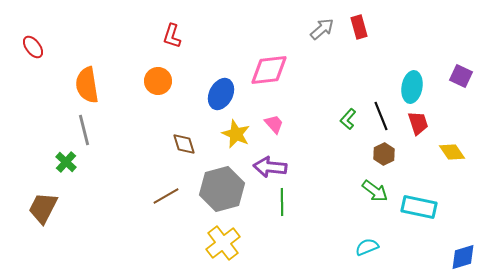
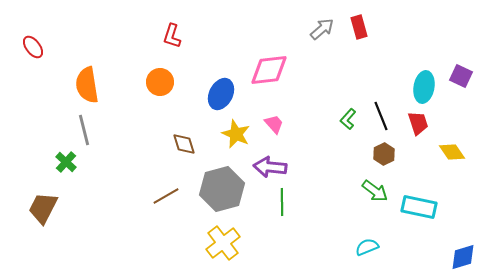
orange circle: moved 2 px right, 1 px down
cyan ellipse: moved 12 px right
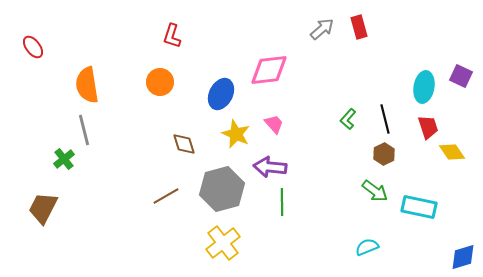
black line: moved 4 px right, 3 px down; rotated 8 degrees clockwise
red trapezoid: moved 10 px right, 4 px down
green cross: moved 2 px left, 3 px up; rotated 10 degrees clockwise
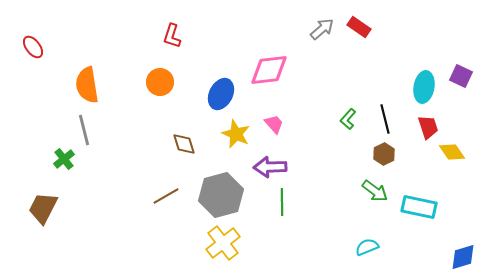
red rectangle: rotated 40 degrees counterclockwise
purple arrow: rotated 8 degrees counterclockwise
gray hexagon: moved 1 px left, 6 px down
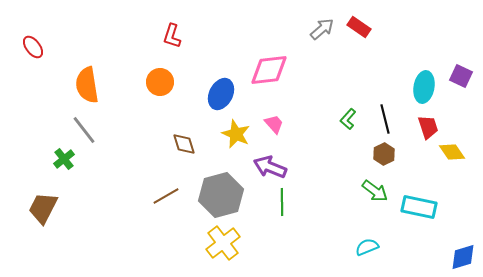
gray line: rotated 24 degrees counterclockwise
purple arrow: rotated 24 degrees clockwise
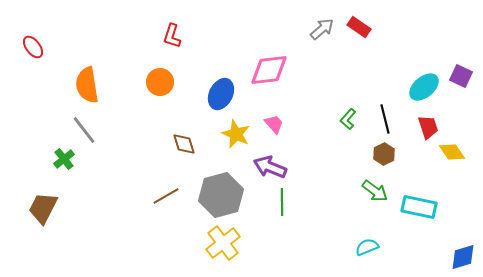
cyan ellipse: rotated 40 degrees clockwise
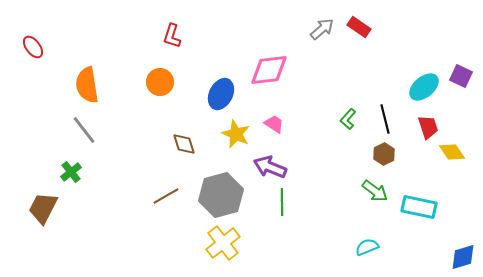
pink trapezoid: rotated 15 degrees counterclockwise
green cross: moved 7 px right, 13 px down
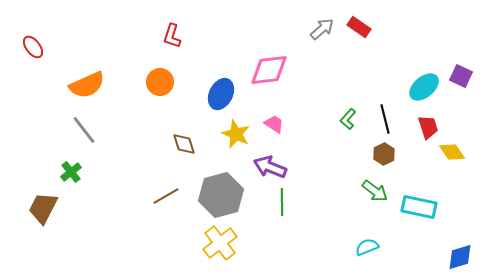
orange semicircle: rotated 105 degrees counterclockwise
yellow cross: moved 3 px left
blue diamond: moved 3 px left
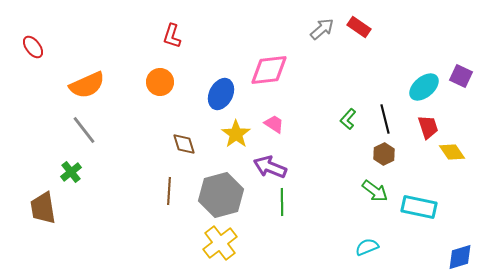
yellow star: rotated 12 degrees clockwise
brown line: moved 3 px right, 5 px up; rotated 56 degrees counterclockwise
brown trapezoid: rotated 36 degrees counterclockwise
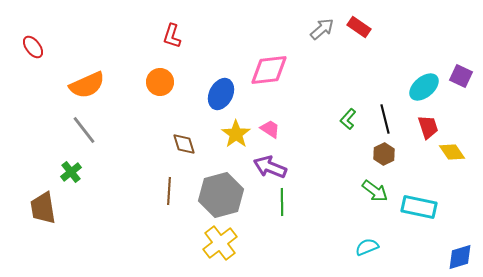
pink trapezoid: moved 4 px left, 5 px down
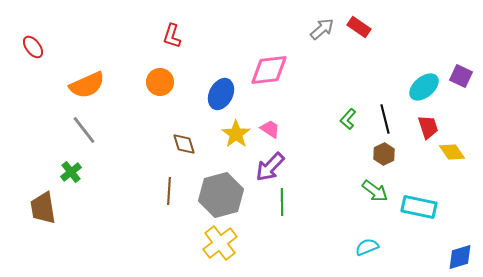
purple arrow: rotated 68 degrees counterclockwise
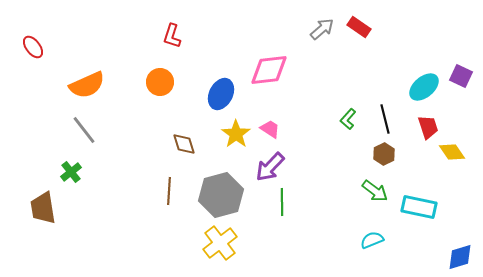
cyan semicircle: moved 5 px right, 7 px up
